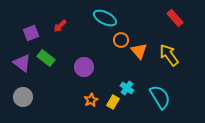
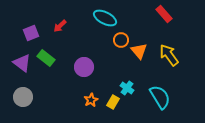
red rectangle: moved 11 px left, 4 px up
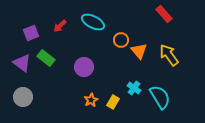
cyan ellipse: moved 12 px left, 4 px down
cyan cross: moved 7 px right
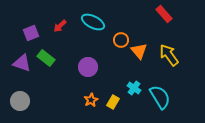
purple triangle: rotated 18 degrees counterclockwise
purple circle: moved 4 px right
gray circle: moved 3 px left, 4 px down
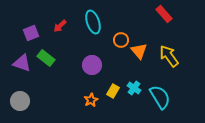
cyan ellipse: rotated 45 degrees clockwise
yellow arrow: moved 1 px down
purple circle: moved 4 px right, 2 px up
yellow rectangle: moved 11 px up
